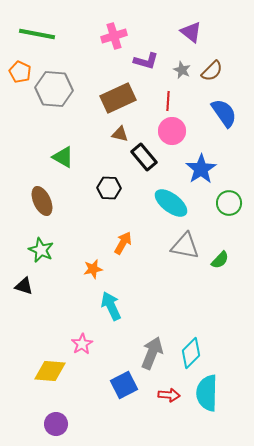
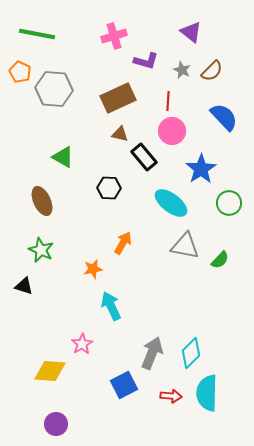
blue semicircle: moved 4 px down; rotated 8 degrees counterclockwise
red arrow: moved 2 px right, 1 px down
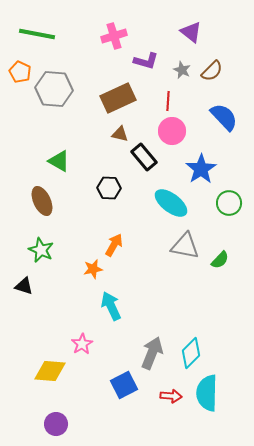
green triangle: moved 4 px left, 4 px down
orange arrow: moved 9 px left, 2 px down
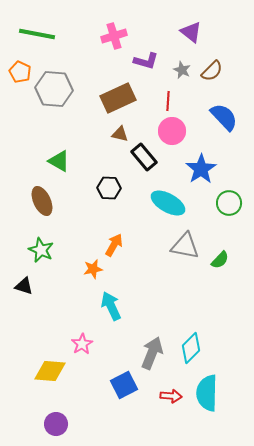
cyan ellipse: moved 3 px left; rotated 8 degrees counterclockwise
cyan diamond: moved 5 px up
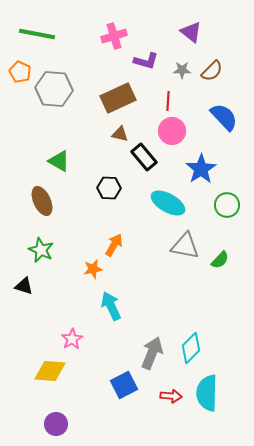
gray star: rotated 24 degrees counterclockwise
green circle: moved 2 px left, 2 px down
pink star: moved 10 px left, 5 px up
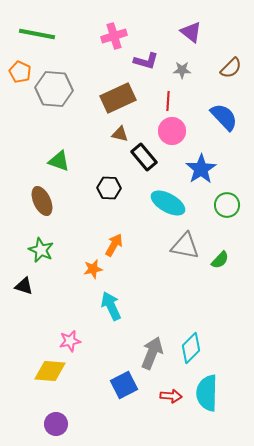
brown semicircle: moved 19 px right, 3 px up
green triangle: rotated 10 degrees counterclockwise
pink star: moved 2 px left, 2 px down; rotated 20 degrees clockwise
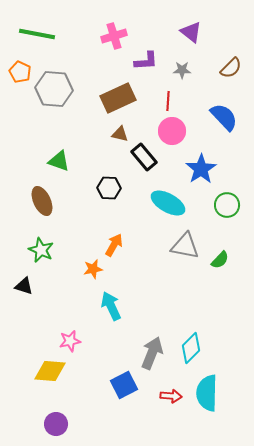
purple L-shape: rotated 20 degrees counterclockwise
